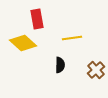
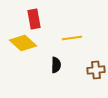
red rectangle: moved 3 px left
black semicircle: moved 4 px left
brown cross: rotated 36 degrees clockwise
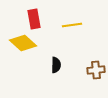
yellow line: moved 13 px up
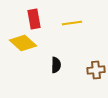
yellow line: moved 2 px up
